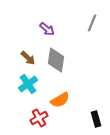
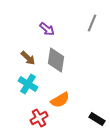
cyan cross: rotated 24 degrees counterclockwise
black rectangle: moved 1 px right; rotated 42 degrees counterclockwise
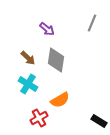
black rectangle: moved 2 px right, 2 px down
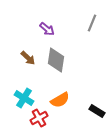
cyan cross: moved 4 px left, 14 px down
black rectangle: moved 2 px left, 10 px up
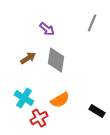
brown arrow: rotated 77 degrees counterclockwise
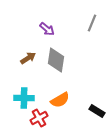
cyan cross: rotated 30 degrees counterclockwise
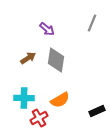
black rectangle: rotated 56 degrees counterclockwise
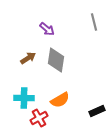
gray line: moved 2 px right, 1 px up; rotated 36 degrees counterclockwise
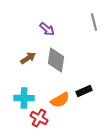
black rectangle: moved 13 px left, 20 px up
red cross: rotated 30 degrees counterclockwise
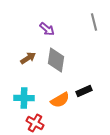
red cross: moved 4 px left, 5 px down
